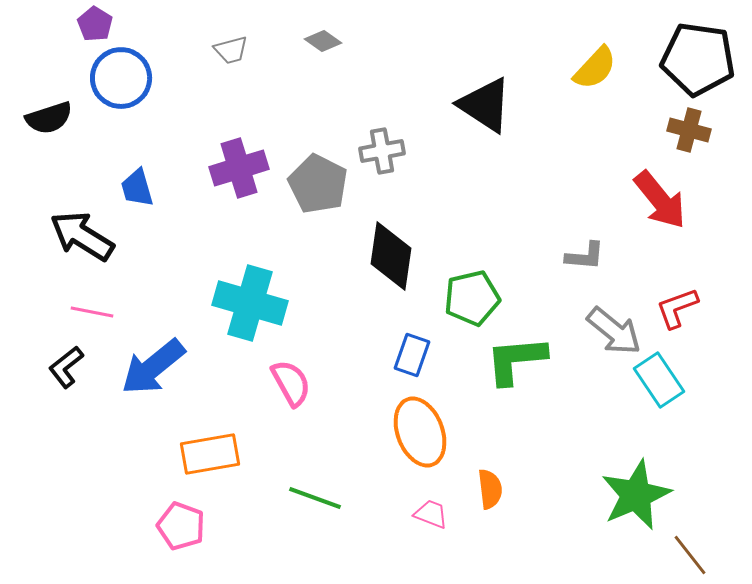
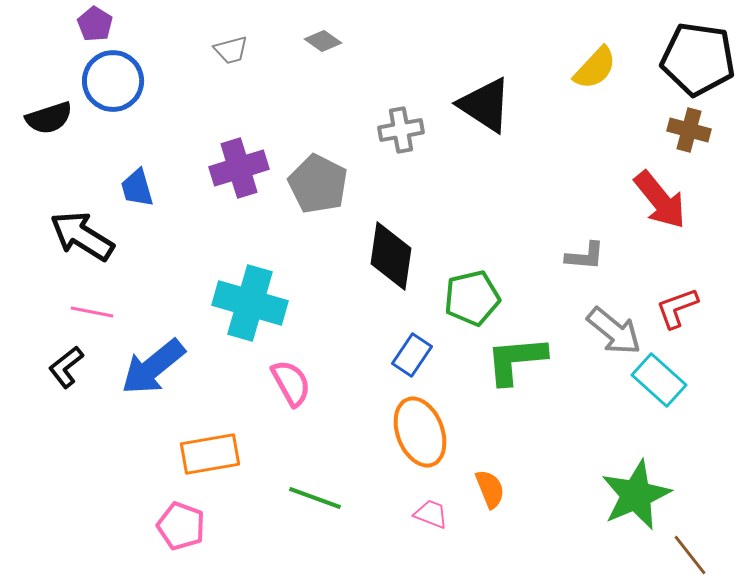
blue circle: moved 8 px left, 3 px down
gray cross: moved 19 px right, 21 px up
blue rectangle: rotated 15 degrees clockwise
cyan rectangle: rotated 14 degrees counterclockwise
orange semicircle: rotated 15 degrees counterclockwise
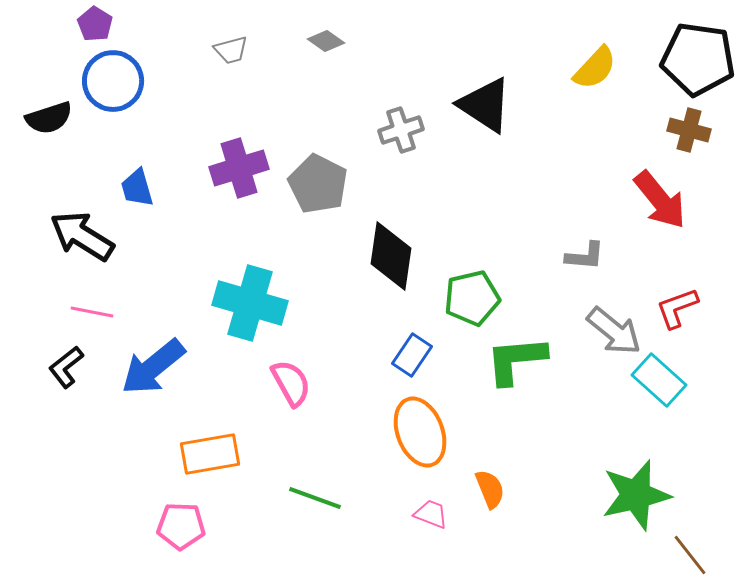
gray diamond: moved 3 px right
gray cross: rotated 9 degrees counterclockwise
green star: rotated 10 degrees clockwise
pink pentagon: rotated 18 degrees counterclockwise
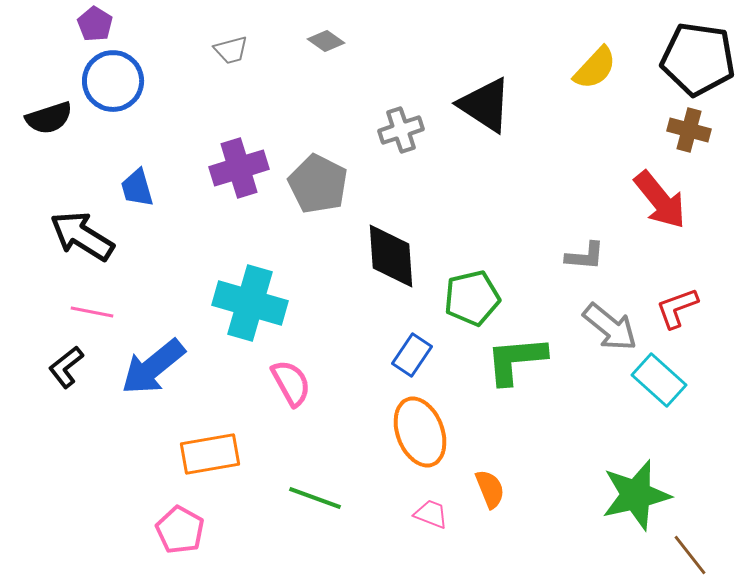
black diamond: rotated 12 degrees counterclockwise
gray arrow: moved 4 px left, 4 px up
pink pentagon: moved 1 px left, 4 px down; rotated 27 degrees clockwise
